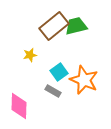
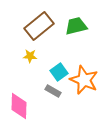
brown rectangle: moved 15 px left
yellow star: moved 1 px down; rotated 16 degrees clockwise
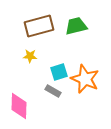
brown rectangle: rotated 24 degrees clockwise
cyan square: rotated 18 degrees clockwise
orange star: moved 1 px right, 1 px up
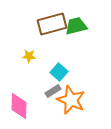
brown rectangle: moved 13 px right, 2 px up
yellow star: moved 1 px left
cyan square: rotated 30 degrees counterclockwise
orange star: moved 14 px left, 21 px down
gray rectangle: rotated 63 degrees counterclockwise
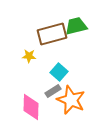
brown rectangle: moved 10 px down
pink diamond: moved 12 px right, 1 px down
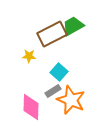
green trapezoid: moved 3 px left; rotated 15 degrees counterclockwise
brown rectangle: rotated 12 degrees counterclockwise
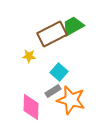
orange star: rotated 8 degrees counterclockwise
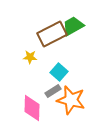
yellow star: moved 1 px right, 1 px down
pink diamond: moved 1 px right, 1 px down
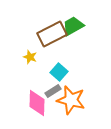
yellow star: rotated 16 degrees clockwise
pink diamond: moved 5 px right, 5 px up
